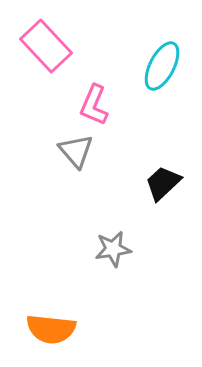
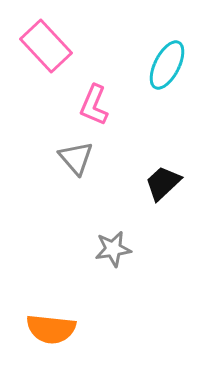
cyan ellipse: moved 5 px right, 1 px up
gray triangle: moved 7 px down
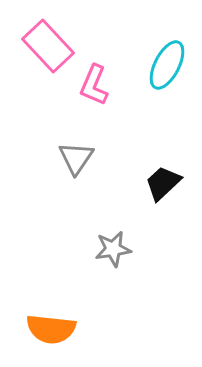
pink rectangle: moved 2 px right
pink L-shape: moved 20 px up
gray triangle: rotated 15 degrees clockwise
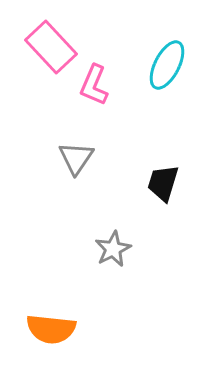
pink rectangle: moved 3 px right, 1 px down
black trapezoid: rotated 30 degrees counterclockwise
gray star: rotated 18 degrees counterclockwise
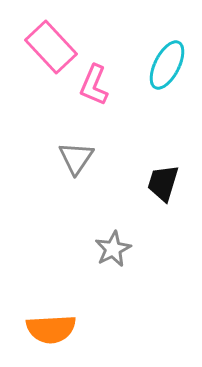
orange semicircle: rotated 9 degrees counterclockwise
